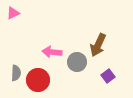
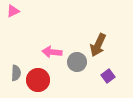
pink triangle: moved 2 px up
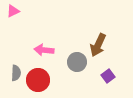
pink arrow: moved 8 px left, 2 px up
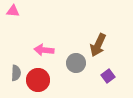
pink triangle: rotated 32 degrees clockwise
gray circle: moved 1 px left, 1 px down
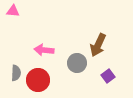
gray circle: moved 1 px right
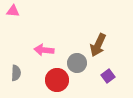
red circle: moved 19 px right
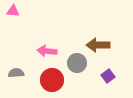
brown arrow: rotated 65 degrees clockwise
pink arrow: moved 3 px right, 1 px down
gray semicircle: rotated 98 degrees counterclockwise
red circle: moved 5 px left
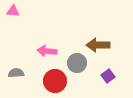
red circle: moved 3 px right, 1 px down
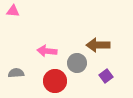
purple square: moved 2 px left
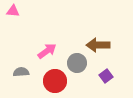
pink arrow: rotated 138 degrees clockwise
gray semicircle: moved 5 px right, 1 px up
